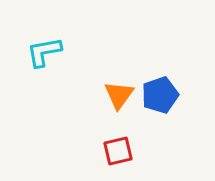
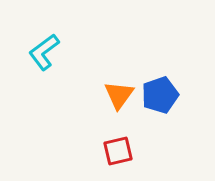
cyan L-shape: rotated 27 degrees counterclockwise
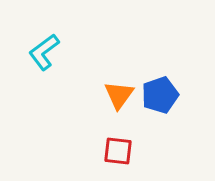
red square: rotated 20 degrees clockwise
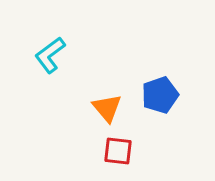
cyan L-shape: moved 6 px right, 3 px down
orange triangle: moved 12 px left, 13 px down; rotated 16 degrees counterclockwise
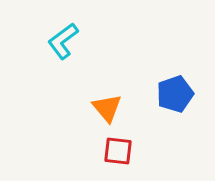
cyan L-shape: moved 13 px right, 14 px up
blue pentagon: moved 15 px right, 1 px up
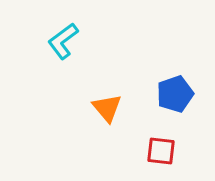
red square: moved 43 px right
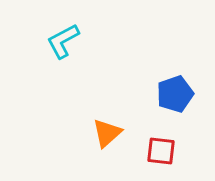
cyan L-shape: rotated 9 degrees clockwise
orange triangle: moved 25 px down; rotated 28 degrees clockwise
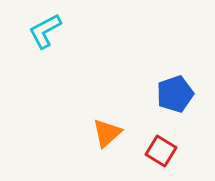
cyan L-shape: moved 18 px left, 10 px up
red square: rotated 24 degrees clockwise
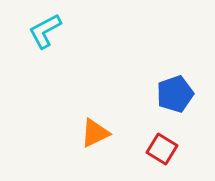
orange triangle: moved 12 px left; rotated 16 degrees clockwise
red square: moved 1 px right, 2 px up
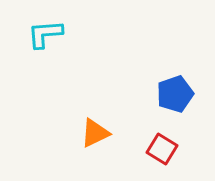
cyan L-shape: moved 3 px down; rotated 24 degrees clockwise
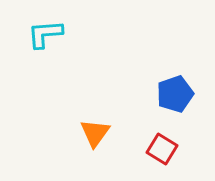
orange triangle: rotated 28 degrees counterclockwise
